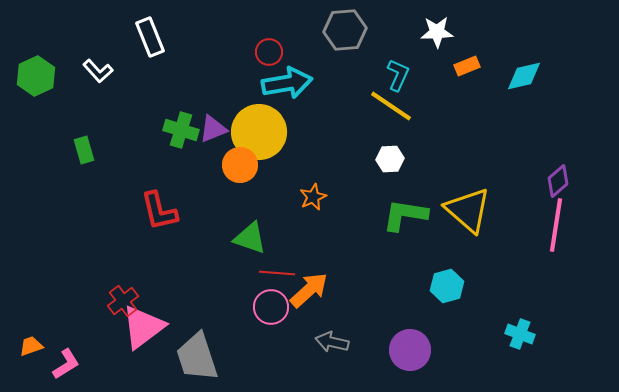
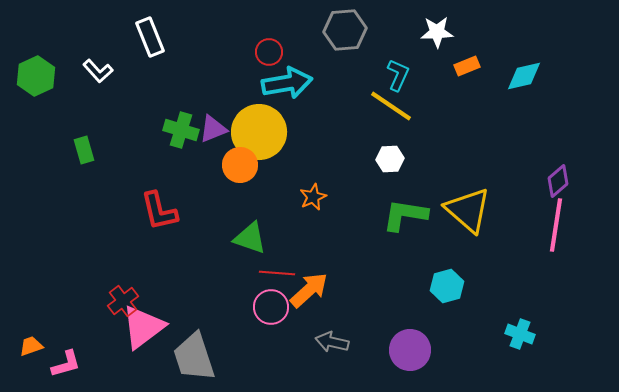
gray trapezoid: moved 3 px left
pink L-shape: rotated 16 degrees clockwise
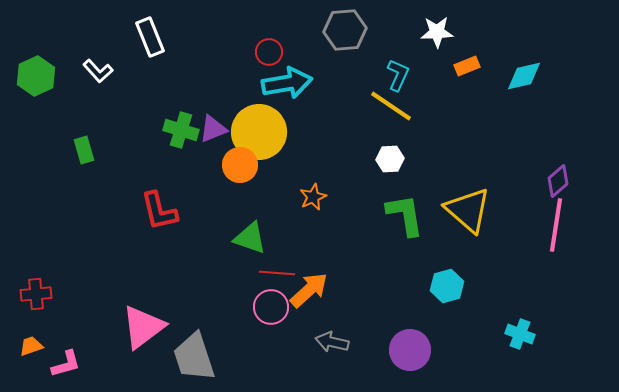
green L-shape: rotated 72 degrees clockwise
red cross: moved 87 px left, 7 px up; rotated 32 degrees clockwise
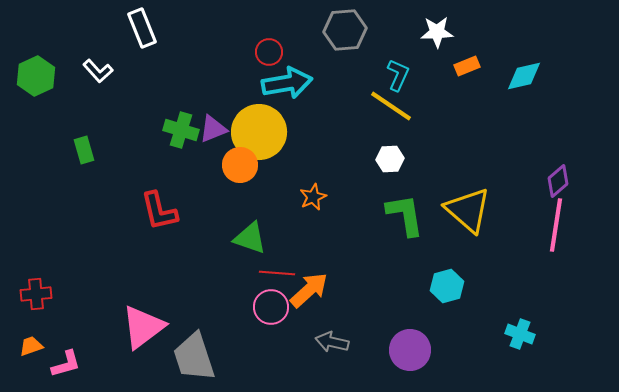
white rectangle: moved 8 px left, 9 px up
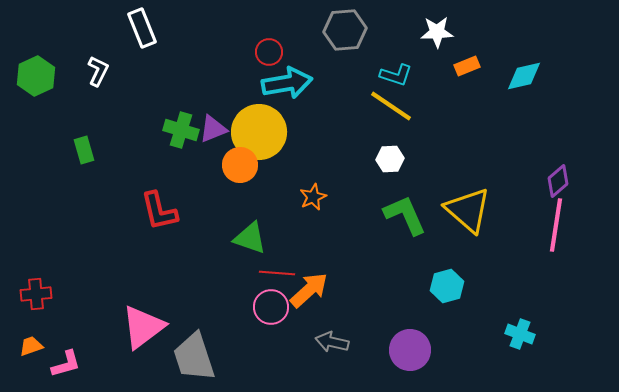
white L-shape: rotated 112 degrees counterclockwise
cyan L-shape: moved 2 px left; rotated 84 degrees clockwise
green L-shape: rotated 15 degrees counterclockwise
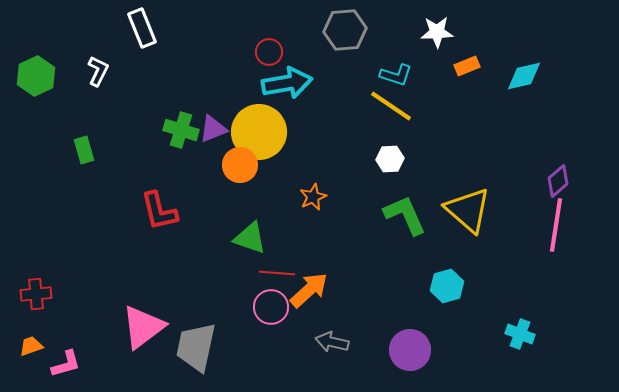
gray trapezoid: moved 2 px right, 10 px up; rotated 30 degrees clockwise
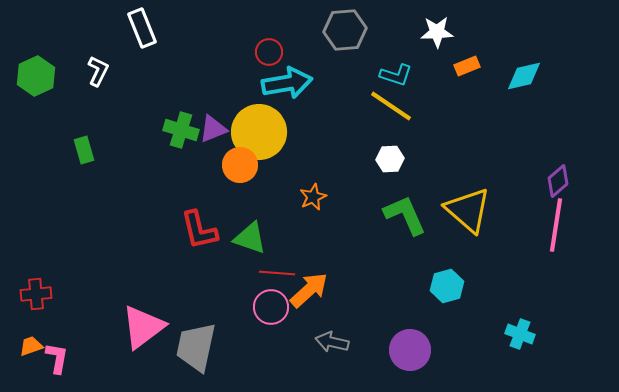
red L-shape: moved 40 px right, 19 px down
pink L-shape: moved 9 px left, 6 px up; rotated 64 degrees counterclockwise
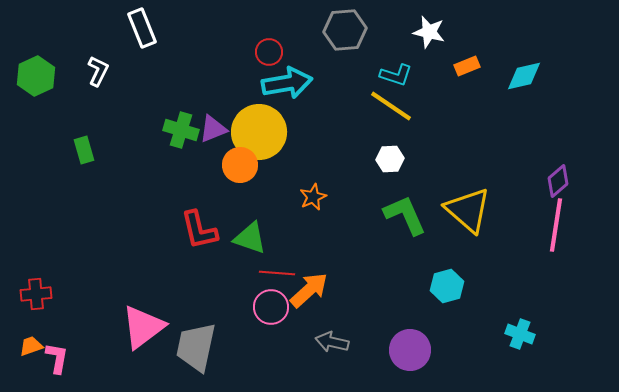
white star: moved 8 px left; rotated 16 degrees clockwise
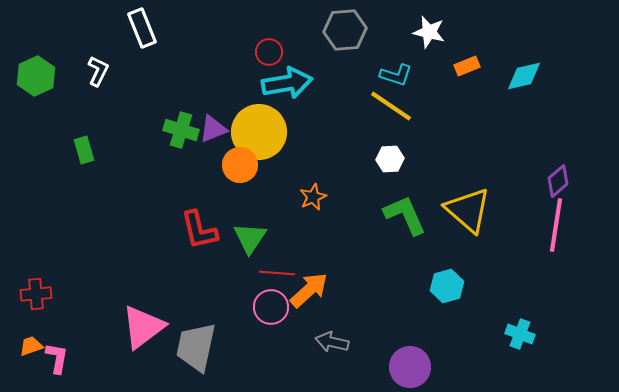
green triangle: rotated 45 degrees clockwise
purple circle: moved 17 px down
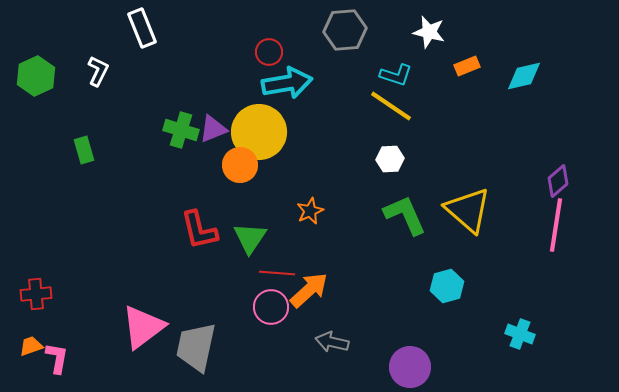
orange star: moved 3 px left, 14 px down
